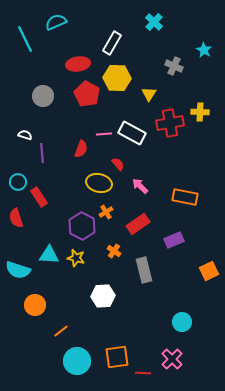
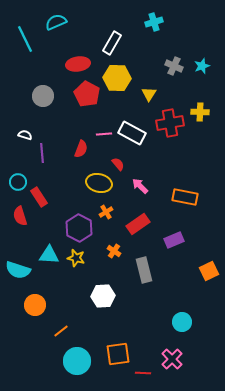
cyan cross at (154, 22): rotated 30 degrees clockwise
cyan star at (204, 50): moved 2 px left, 16 px down; rotated 21 degrees clockwise
red semicircle at (16, 218): moved 4 px right, 2 px up
purple hexagon at (82, 226): moved 3 px left, 2 px down
orange square at (117, 357): moved 1 px right, 3 px up
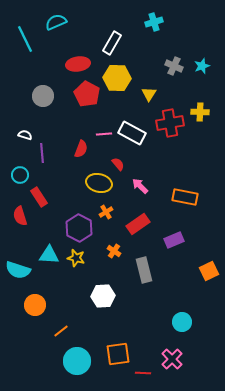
cyan circle at (18, 182): moved 2 px right, 7 px up
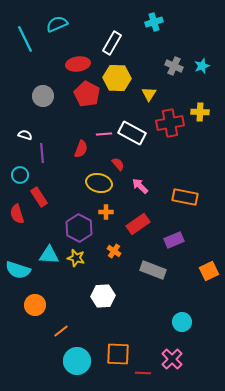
cyan semicircle at (56, 22): moved 1 px right, 2 px down
orange cross at (106, 212): rotated 32 degrees clockwise
red semicircle at (20, 216): moved 3 px left, 2 px up
gray rectangle at (144, 270): moved 9 px right; rotated 55 degrees counterclockwise
orange square at (118, 354): rotated 10 degrees clockwise
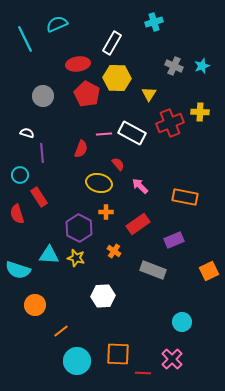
red cross at (170, 123): rotated 12 degrees counterclockwise
white semicircle at (25, 135): moved 2 px right, 2 px up
